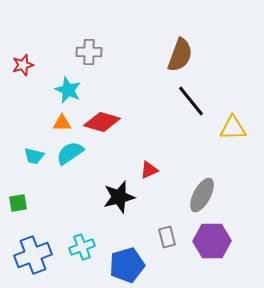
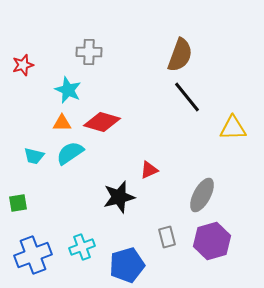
black line: moved 4 px left, 4 px up
purple hexagon: rotated 15 degrees counterclockwise
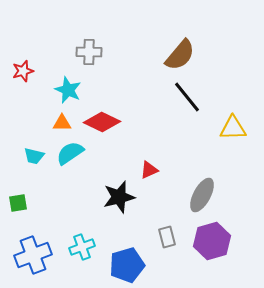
brown semicircle: rotated 20 degrees clockwise
red star: moved 6 px down
red diamond: rotated 9 degrees clockwise
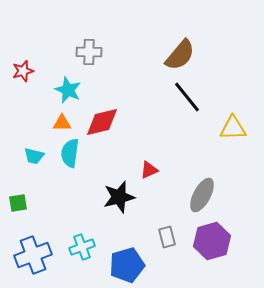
red diamond: rotated 39 degrees counterclockwise
cyan semicircle: rotated 48 degrees counterclockwise
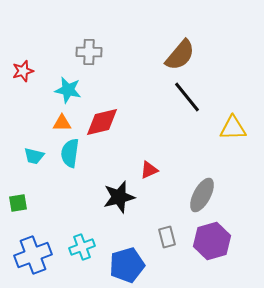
cyan star: rotated 12 degrees counterclockwise
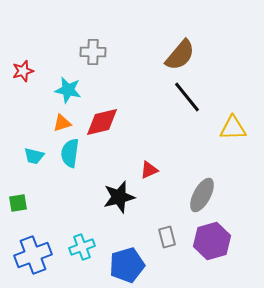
gray cross: moved 4 px right
orange triangle: rotated 18 degrees counterclockwise
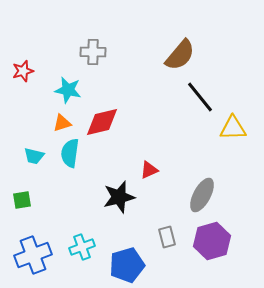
black line: moved 13 px right
green square: moved 4 px right, 3 px up
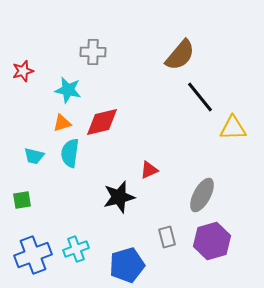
cyan cross: moved 6 px left, 2 px down
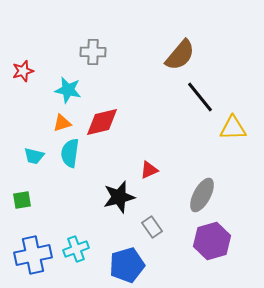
gray rectangle: moved 15 px left, 10 px up; rotated 20 degrees counterclockwise
blue cross: rotated 9 degrees clockwise
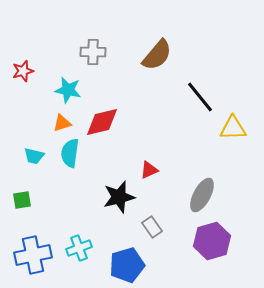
brown semicircle: moved 23 px left
cyan cross: moved 3 px right, 1 px up
